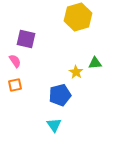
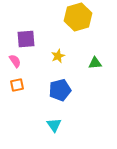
purple square: rotated 18 degrees counterclockwise
yellow star: moved 18 px left, 16 px up; rotated 16 degrees clockwise
orange square: moved 2 px right
blue pentagon: moved 5 px up
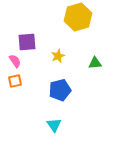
purple square: moved 1 px right, 3 px down
orange square: moved 2 px left, 4 px up
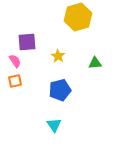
yellow star: rotated 16 degrees counterclockwise
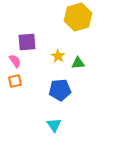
green triangle: moved 17 px left
blue pentagon: rotated 10 degrees clockwise
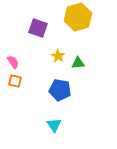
purple square: moved 11 px right, 14 px up; rotated 24 degrees clockwise
pink semicircle: moved 2 px left, 1 px down
orange square: rotated 24 degrees clockwise
blue pentagon: rotated 15 degrees clockwise
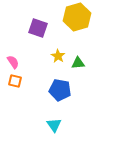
yellow hexagon: moved 1 px left
